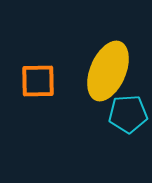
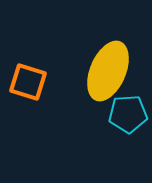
orange square: moved 10 px left, 1 px down; rotated 18 degrees clockwise
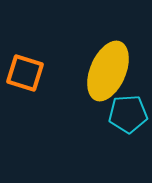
orange square: moved 3 px left, 9 px up
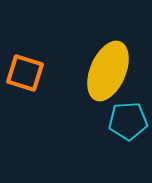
cyan pentagon: moved 7 px down
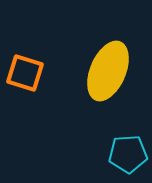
cyan pentagon: moved 33 px down
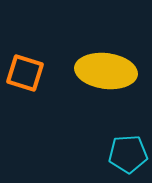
yellow ellipse: moved 2 px left; rotated 74 degrees clockwise
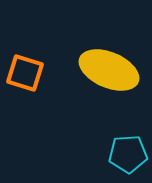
yellow ellipse: moved 3 px right, 1 px up; rotated 16 degrees clockwise
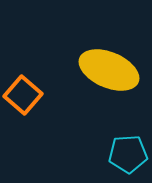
orange square: moved 2 px left, 22 px down; rotated 24 degrees clockwise
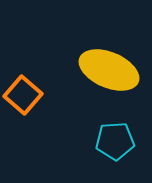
cyan pentagon: moved 13 px left, 13 px up
